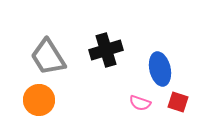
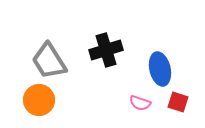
gray trapezoid: moved 1 px right, 4 px down
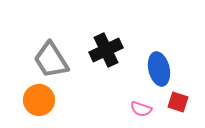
black cross: rotated 8 degrees counterclockwise
gray trapezoid: moved 2 px right, 1 px up
blue ellipse: moved 1 px left
pink semicircle: moved 1 px right, 6 px down
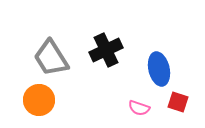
gray trapezoid: moved 2 px up
pink semicircle: moved 2 px left, 1 px up
